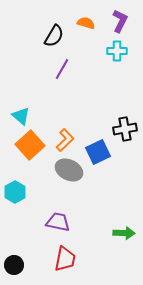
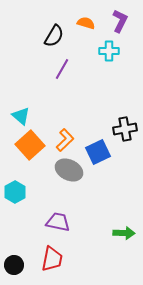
cyan cross: moved 8 px left
red trapezoid: moved 13 px left
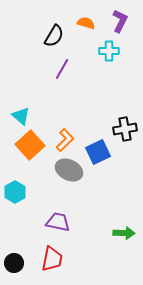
black circle: moved 2 px up
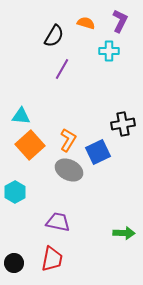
cyan triangle: rotated 36 degrees counterclockwise
black cross: moved 2 px left, 5 px up
orange L-shape: moved 3 px right; rotated 15 degrees counterclockwise
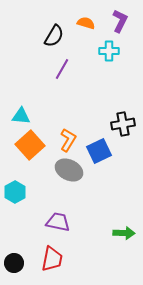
blue square: moved 1 px right, 1 px up
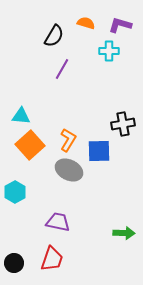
purple L-shape: moved 4 px down; rotated 100 degrees counterclockwise
blue square: rotated 25 degrees clockwise
red trapezoid: rotated 8 degrees clockwise
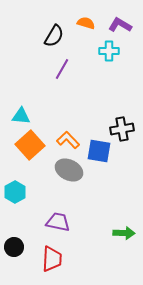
purple L-shape: rotated 15 degrees clockwise
black cross: moved 1 px left, 5 px down
orange L-shape: rotated 75 degrees counterclockwise
blue square: rotated 10 degrees clockwise
red trapezoid: rotated 16 degrees counterclockwise
black circle: moved 16 px up
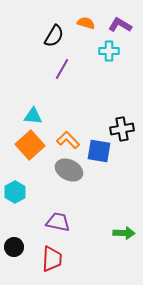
cyan triangle: moved 12 px right
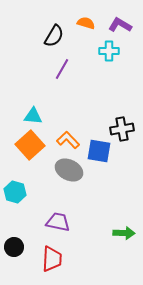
cyan hexagon: rotated 15 degrees counterclockwise
